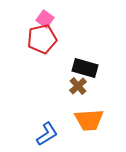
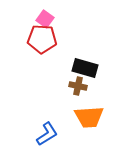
red pentagon: rotated 16 degrees clockwise
brown cross: rotated 36 degrees counterclockwise
orange trapezoid: moved 3 px up
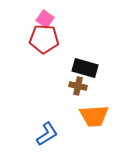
red pentagon: moved 2 px right
orange trapezoid: moved 5 px right, 1 px up
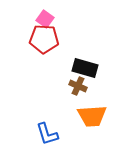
brown cross: rotated 12 degrees clockwise
orange trapezoid: moved 2 px left
blue L-shape: rotated 105 degrees clockwise
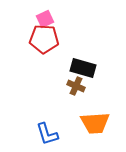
pink square: rotated 30 degrees clockwise
black rectangle: moved 2 px left
brown cross: moved 2 px left
orange trapezoid: moved 3 px right, 7 px down
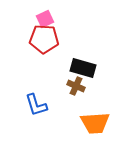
blue L-shape: moved 11 px left, 29 px up
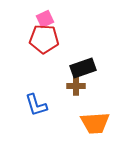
black rectangle: rotated 35 degrees counterclockwise
brown cross: rotated 24 degrees counterclockwise
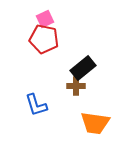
red pentagon: rotated 8 degrees clockwise
black rectangle: rotated 20 degrees counterclockwise
orange trapezoid: rotated 12 degrees clockwise
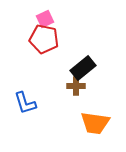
blue L-shape: moved 11 px left, 2 px up
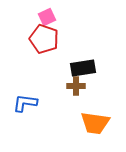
pink square: moved 2 px right, 2 px up
red pentagon: rotated 8 degrees clockwise
black rectangle: rotated 30 degrees clockwise
blue L-shape: rotated 115 degrees clockwise
